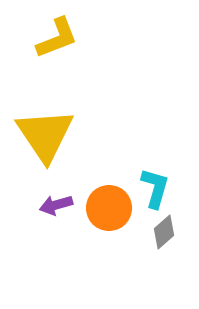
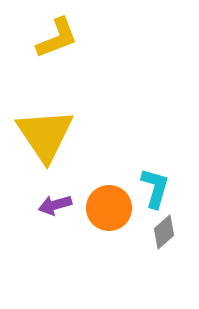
purple arrow: moved 1 px left
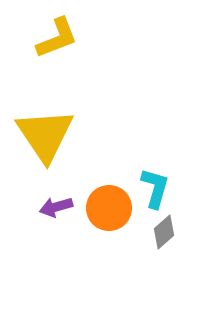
purple arrow: moved 1 px right, 2 px down
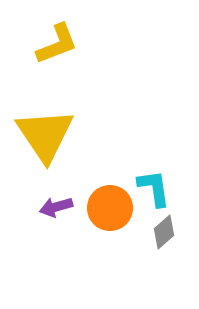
yellow L-shape: moved 6 px down
cyan L-shape: moved 1 px left; rotated 24 degrees counterclockwise
orange circle: moved 1 px right
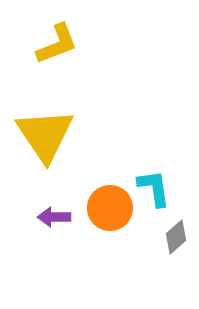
purple arrow: moved 2 px left, 10 px down; rotated 16 degrees clockwise
gray diamond: moved 12 px right, 5 px down
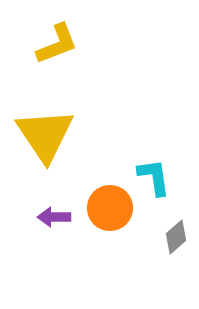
cyan L-shape: moved 11 px up
